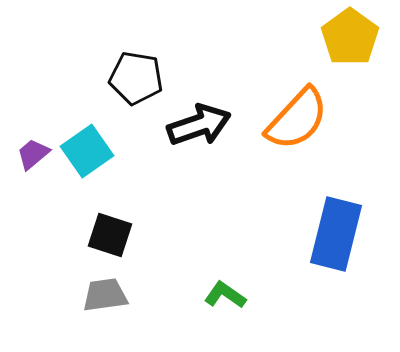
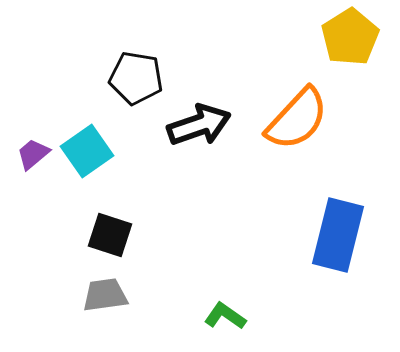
yellow pentagon: rotated 4 degrees clockwise
blue rectangle: moved 2 px right, 1 px down
green L-shape: moved 21 px down
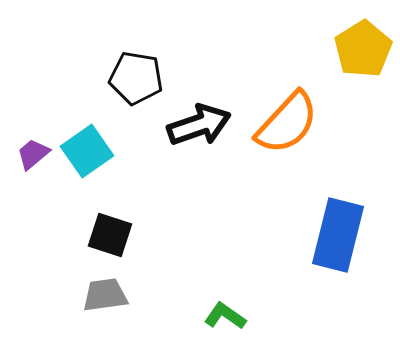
yellow pentagon: moved 13 px right, 12 px down
orange semicircle: moved 10 px left, 4 px down
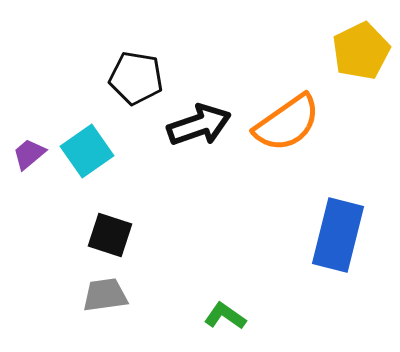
yellow pentagon: moved 2 px left, 2 px down; rotated 6 degrees clockwise
orange semicircle: rotated 12 degrees clockwise
purple trapezoid: moved 4 px left
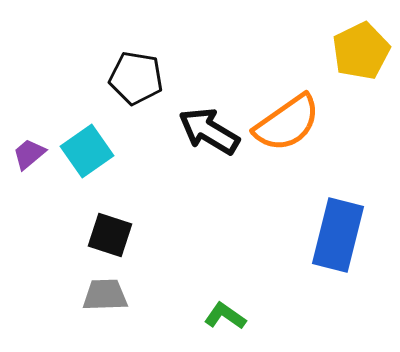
black arrow: moved 10 px right, 6 px down; rotated 130 degrees counterclockwise
gray trapezoid: rotated 6 degrees clockwise
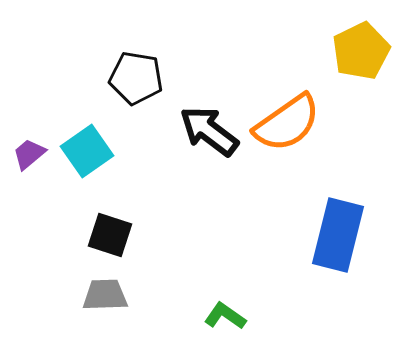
black arrow: rotated 6 degrees clockwise
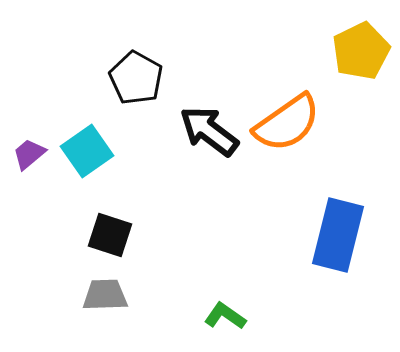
black pentagon: rotated 20 degrees clockwise
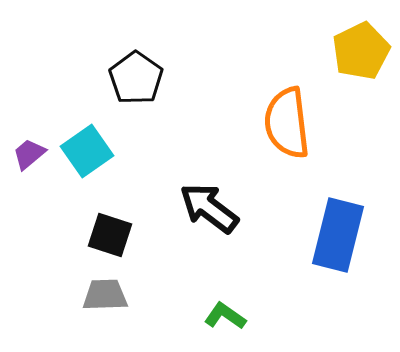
black pentagon: rotated 6 degrees clockwise
orange semicircle: rotated 118 degrees clockwise
black arrow: moved 77 px down
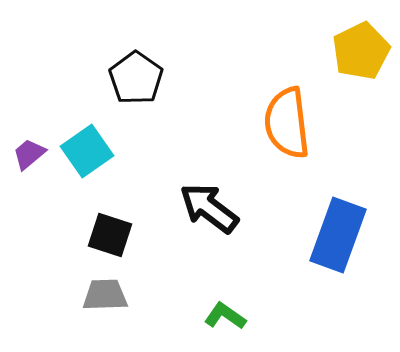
blue rectangle: rotated 6 degrees clockwise
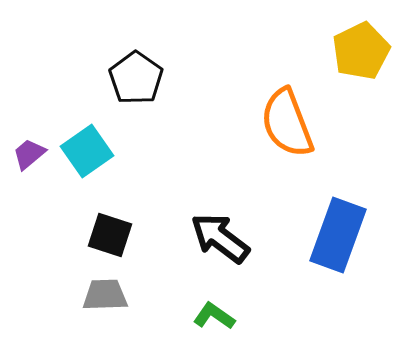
orange semicircle: rotated 14 degrees counterclockwise
black arrow: moved 11 px right, 30 px down
green L-shape: moved 11 px left
